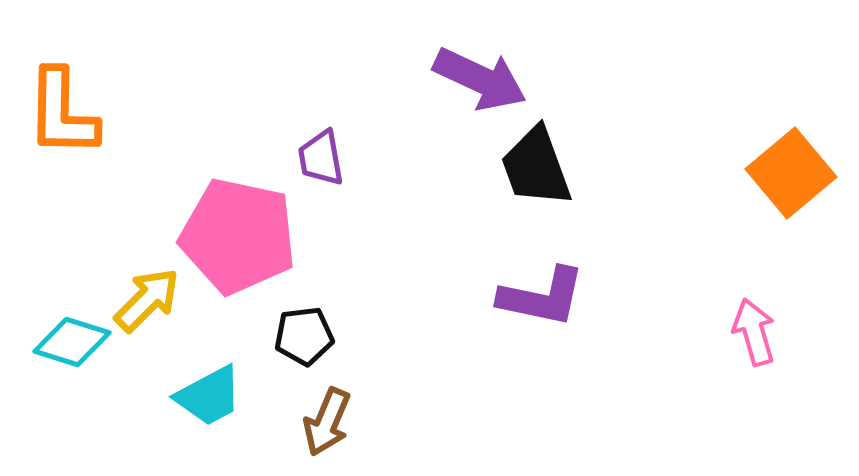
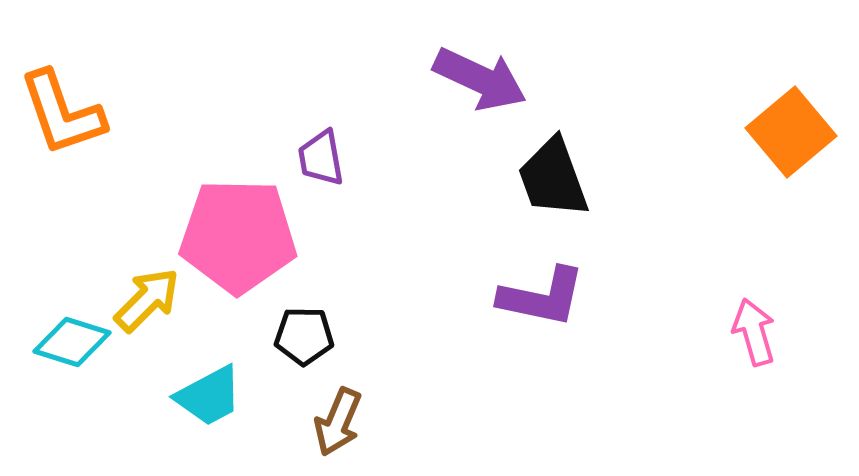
orange L-shape: rotated 20 degrees counterclockwise
black trapezoid: moved 17 px right, 11 px down
orange square: moved 41 px up
pink pentagon: rotated 11 degrees counterclockwise
black pentagon: rotated 8 degrees clockwise
brown arrow: moved 11 px right
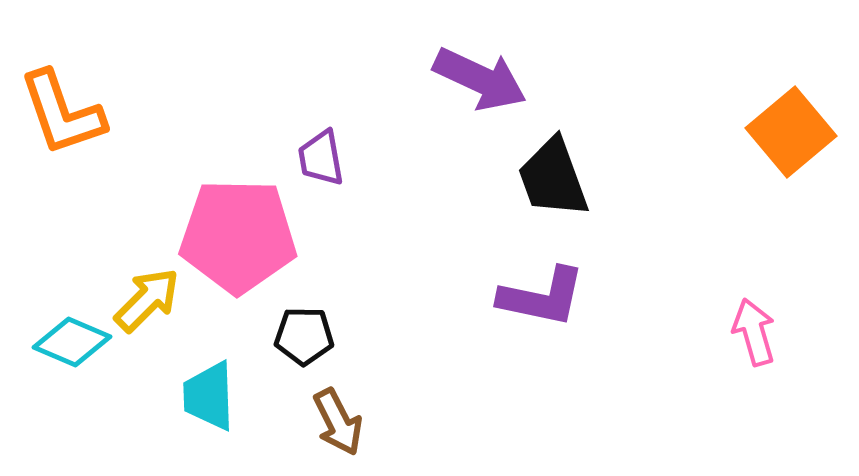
cyan diamond: rotated 6 degrees clockwise
cyan trapezoid: rotated 116 degrees clockwise
brown arrow: rotated 50 degrees counterclockwise
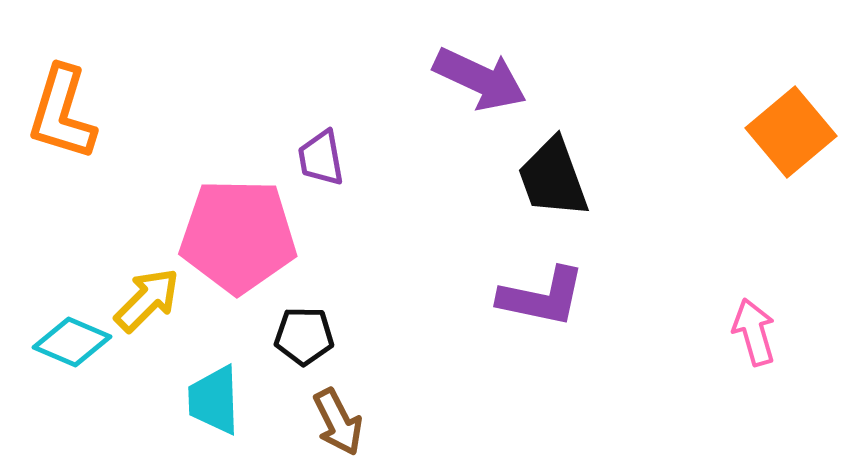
orange L-shape: rotated 36 degrees clockwise
cyan trapezoid: moved 5 px right, 4 px down
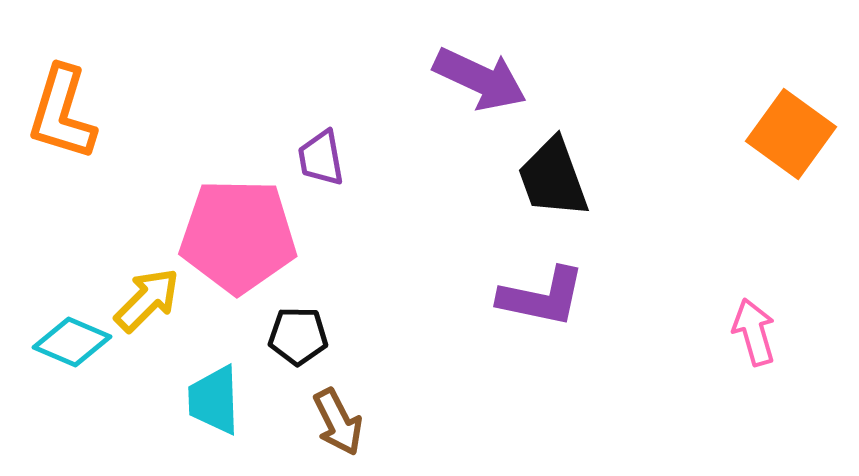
orange square: moved 2 px down; rotated 14 degrees counterclockwise
black pentagon: moved 6 px left
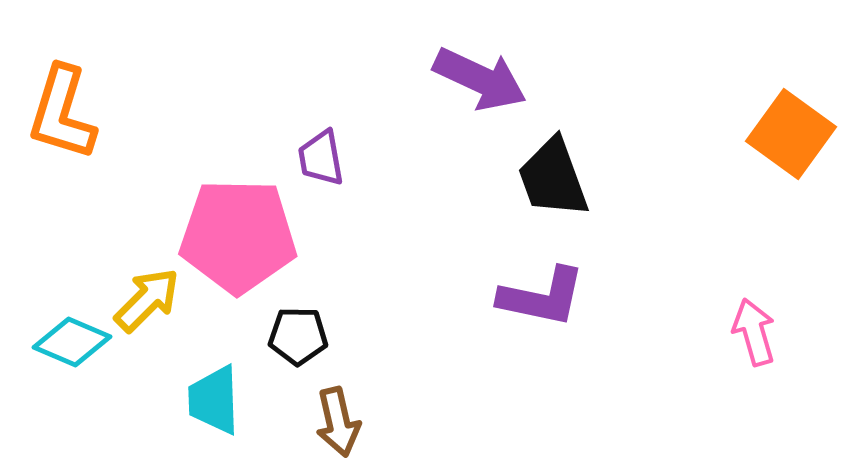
brown arrow: rotated 14 degrees clockwise
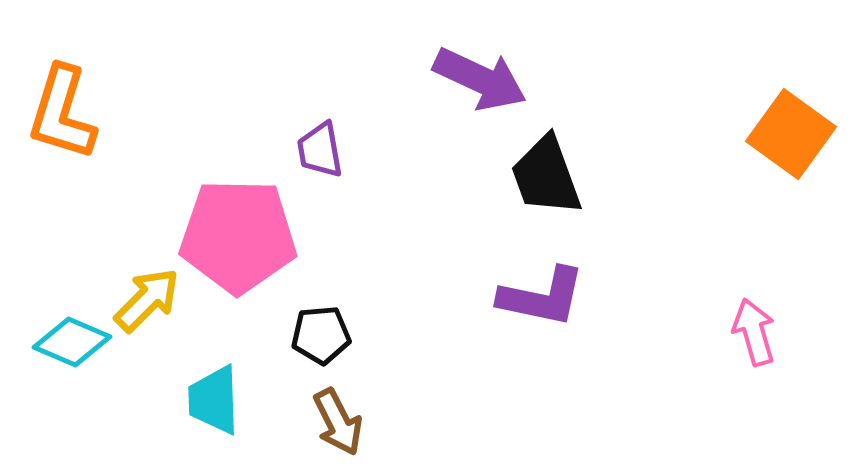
purple trapezoid: moved 1 px left, 8 px up
black trapezoid: moved 7 px left, 2 px up
black pentagon: moved 23 px right, 1 px up; rotated 6 degrees counterclockwise
brown arrow: rotated 14 degrees counterclockwise
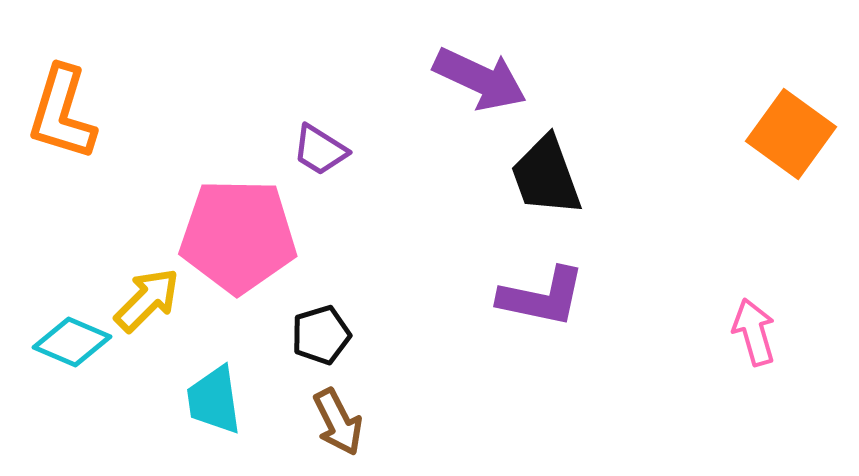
purple trapezoid: rotated 48 degrees counterclockwise
black pentagon: rotated 12 degrees counterclockwise
cyan trapezoid: rotated 6 degrees counterclockwise
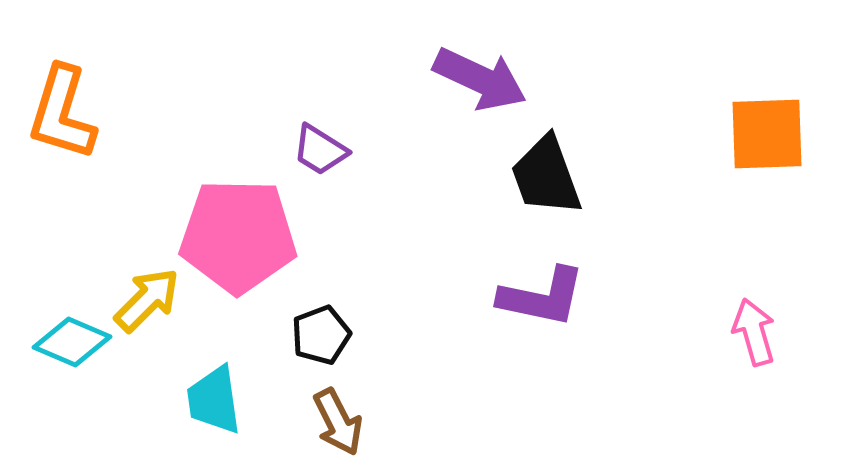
orange square: moved 24 px left; rotated 38 degrees counterclockwise
black pentagon: rotated 4 degrees counterclockwise
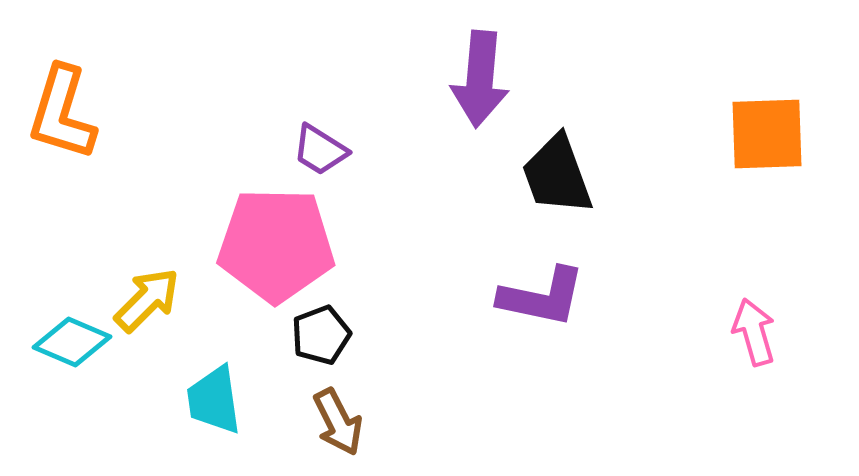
purple arrow: rotated 70 degrees clockwise
black trapezoid: moved 11 px right, 1 px up
pink pentagon: moved 38 px right, 9 px down
